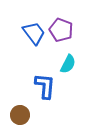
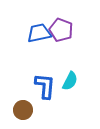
blue trapezoid: moved 5 px right; rotated 65 degrees counterclockwise
cyan semicircle: moved 2 px right, 17 px down
brown circle: moved 3 px right, 5 px up
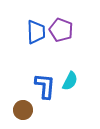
blue trapezoid: moved 3 px left, 1 px up; rotated 100 degrees clockwise
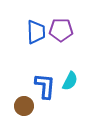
purple pentagon: rotated 20 degrees counterclockwise
brown circle: moved 1 px right, 4 px up
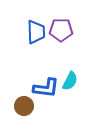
blue L-shape: moved 1 px right, 2 px down; rotated 92 degrees clockwise
